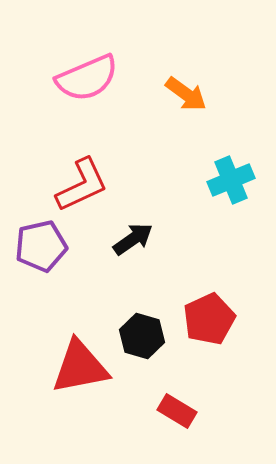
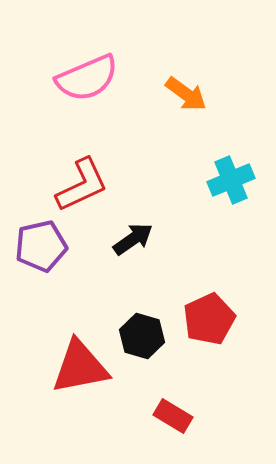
red rectangle: moved 4 px left, 5 px down
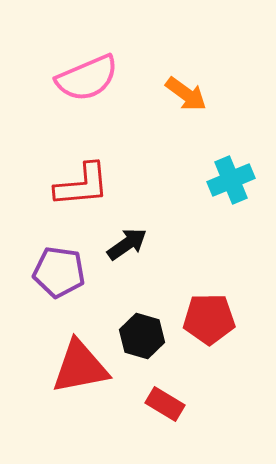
red L-shape: rotated 20 degrees clockwise
black arrow: moved 6 px left, 5 px down
purple pentagon: moved 18 px right, 26 px down; rotated 21 degrees clockwise
red pentagon: rotated 24 degrees clockwise
red rectangle: moved 8 px left, 12 px up
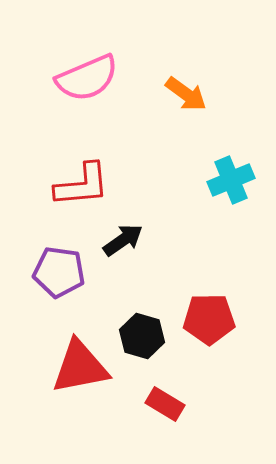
black arrow: moved 4 px left, 4 px up
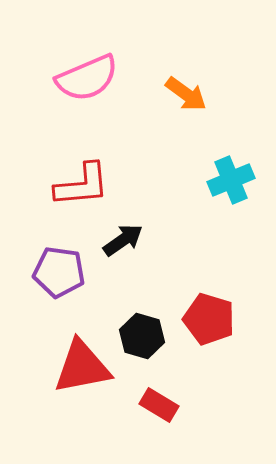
red pentagon: rotated 18 degrees clockwise
red triangle: moved 2 px right
red rectangle: moved 6 px left, 1 px down
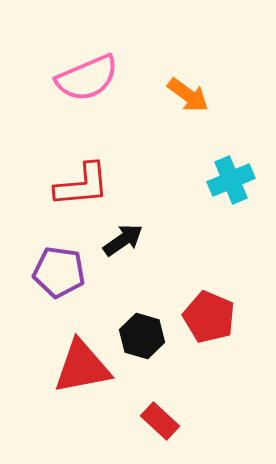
orange arrow: moved 2 px right, 1 px down
red pentagon: moved 2 px up; rotated 6 degrees clockwise
red rectangle: moved 1 px right, 16 px down; rotated 12 degrees clockwise
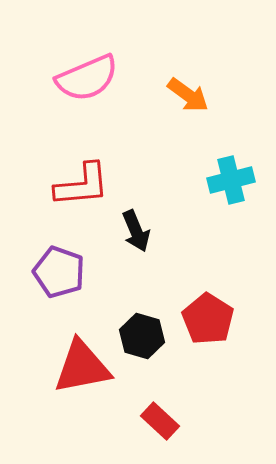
cyan cross: rotated 9 degrees clockwise
black arrow: moved 13 px right, 9 px up; rotated 102 degrees clockwise
purple pentagon: rotated 12 degrees clockwise
red pentagon: moved 1 px left, 2 px down; rotated 9 degrees clockwise
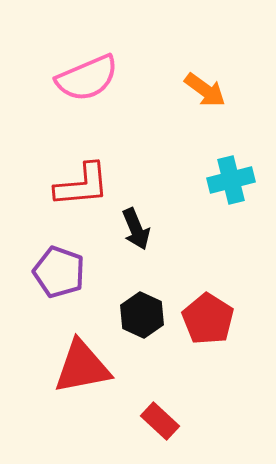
orange arrow: moved 17 px right, 5 px up
black arrow: moved 2 px up
black hexagon: moved 21 px up; rotated 9 degrees clockwise
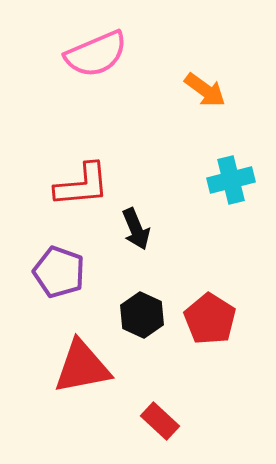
pink semicircle: moved 9 px right, 24 px up
red pentagon: moved 2 px right
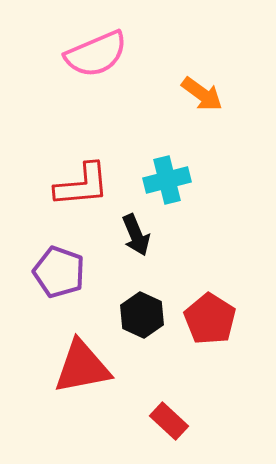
orange arrow: moved 3 px left, 4 px down
cyan cross: moved 64 px left
black arrow: moved 6 px down
red rectangle: moved 9 px right
